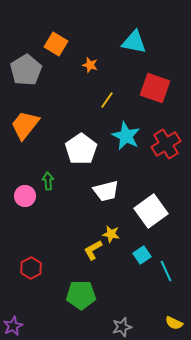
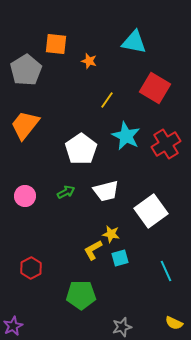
orange square: rotated 25 degrees counterclockwise
orange star: moved 1 px left, 4 px up
red square: rotated 12 degrees clockwise
green arrow: moved 18 px right, 11 px down; rotated 66 degrees clockwise
cyan square: moved 22 px left, 3 px down; rotated 18 degrees clockwise
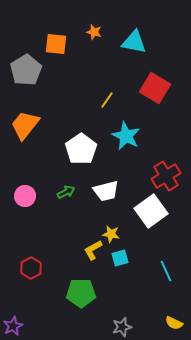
orange star: moved 5 px right, 29 px up
red cross: moved 32 px down
green pentagon: moved 2 px up
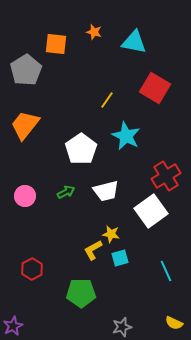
red hexagon: moved 1 px right, 1 px down
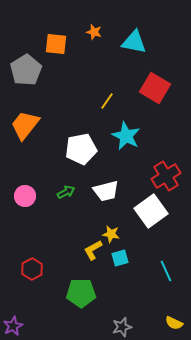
yellow line: moved 1 px down
white pentagon: rotated 24 degrees clockwise
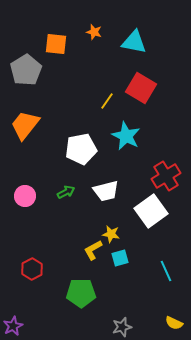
red square: moved 14 px left
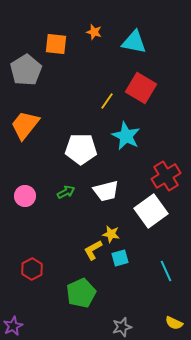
white pentagon: rotated 12 degrees clockwise
green pentagon: rotated 24 degrees counterclockwise
